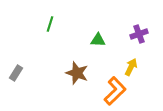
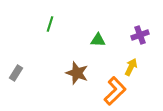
purple cross: moved 1 px right, 1 px down
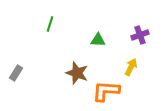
orange L-shape: moved 9 px left; rotated 132 degrees counterclockwise
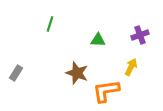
orange L-shape: rotated 12 degrees counterclockwise
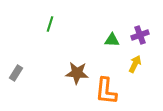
green triangle: moved 14 px right
yellow arrow: moved 4 px right, 3 px up
brown star: rotated 15 degrees counterclockwise
orange L-shape: rotated 76 degrees counterclockwise
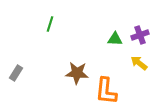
green triangle: moved 3 px right, 1 px up
yellow arrow: moved 4 px right, 1 px up; rotated 78 degrees counterclockwise
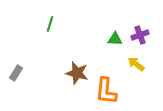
yellow arrow: moved 3 px left, 1 px down
brown star: rotated 10 degrees clockwise
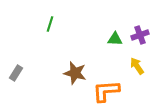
yellow arrow: moved 1 px right, 2 px down; rotated 18 degrees clockwise
brown star: moved 2 px left
orange L-shape: rotated 80 degrees clockwise
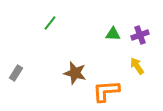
green line: moved 1 px up; rotated 21 degrees clockwise
green triangle: moved 2 px left, 5 px up
